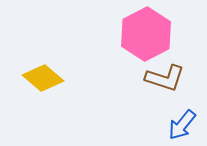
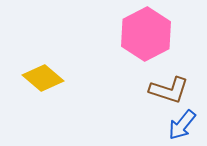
brown L-shape: moved 4 px right, 12 px down
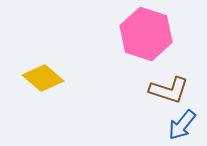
pink hexagon: rotated 15 degrees counterclockwise
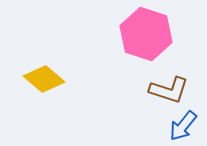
yellow diamond: moved 1 px right, 1 px down
blue arrow: moved 1 px right, 1 px down
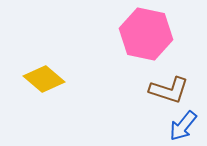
pink hexagon: rotated 6 degrees counterclockwise
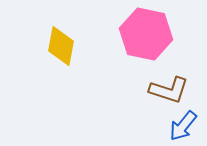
yellow diamond: moved 17 px right, 33 px up; rotated 60 degrees clockwise
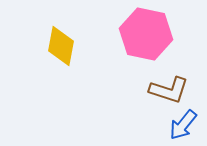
blue arrow: moved 1 px up
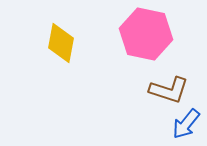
yellow diamond: moved 3 px up
blue arrow: moved 3 px right, 1 px up
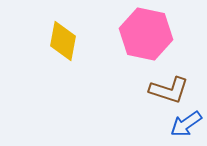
yellow diamond: moved 2 px right, 2 px up
blue arrow: rotated 16 degrees clockwise
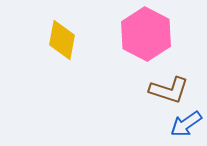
pink hexagon: rotated 15 degrees clockwise
yellow diamond: moved 1 px left, 1 px up
